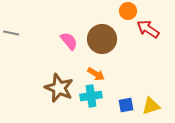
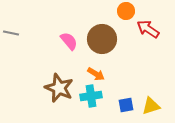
orange circle: moved 2 px left
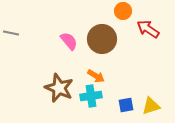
orange circle: moved 3 px left
orange arrow: moved 2 px down
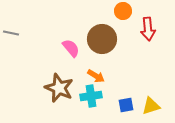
red arrow: rotated 130 degrees counterclockwise
pink semicircle: moved 2 px right, 7 px down
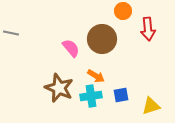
blue square: moved 5 px left, 10 px up
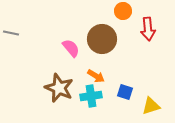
blue square: moved 4 px right, 3 px up; rotated 28 degrees clockwise
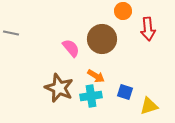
yellow triangle: moved 2 px left
